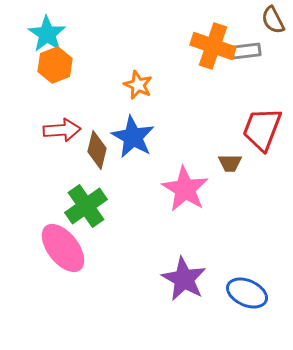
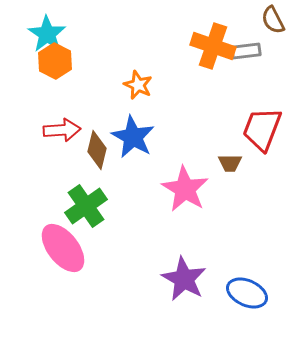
orange hexagon: moved 4 px up; rotated 12 degrees counterclockwise
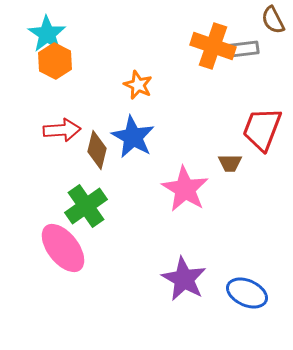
gray rectangle: moved 2 px left, 2 px up
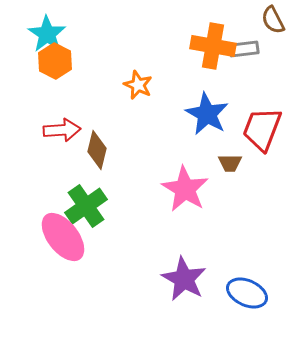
orange cross: rotated 9 degrees counterclockwise
blue star: moved 74 px right, 23 px up
pink ellipse: moved 11 px up
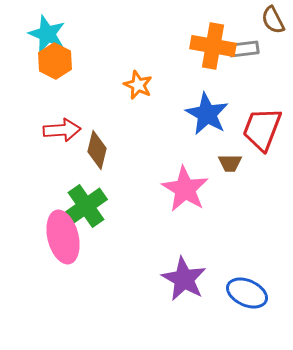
cyan star: rotated 12 degrees counterclockwise
pink ellipse: rotated 24 degrees clockwise
